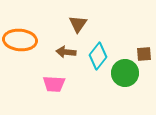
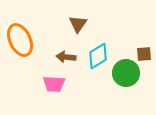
orange ellipse: rotated 60 degrees clockwise
brown arrow: moved 5 px down
cyan diamond: rotated 20 degrees clockwise
green circle: moved 1 px right
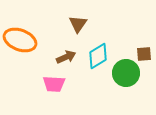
orange ellipse: rotated 44 degrees counterclockwise
brown arrow: rotated 150 degrees clockwise
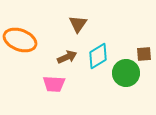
brown arrow: moved 1 px right
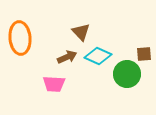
brown triangle: moved 3 px right, 8 px down; rotated 18 degrees counterclockwise
orange ellipse: moved 2 px up; rotated 64 degrees clockwise
cyan diamond: rotated 56 degrees clockwise
green circle: moved 1 px right, 1 px down
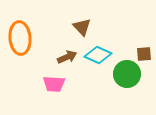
brown triangle: moved 1 px right, 5 px up
cyan diamond: moved 1 px up
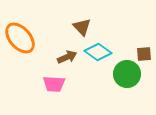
orange ellipse: rotated 36 degrees counterclockwise
cyan diamond: moved 3 px up; rotated 12 degrees clockwise
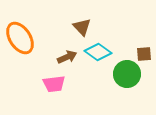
orange ellipse: rotated 8 degrees clockwise
pink trapezoid: rotated 10 degrees counterclockwise
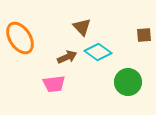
brown square: moved 19 px up
green circle: moved 1 px right, 8 px down
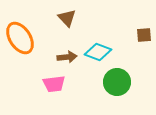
brown triangle: moved 15 px left, 9 px up
cyan diamond: rotated 16 degrees counterclockwise
brown arrow: rotated 18 degrees clockwise
green circle: moved 11 px left
